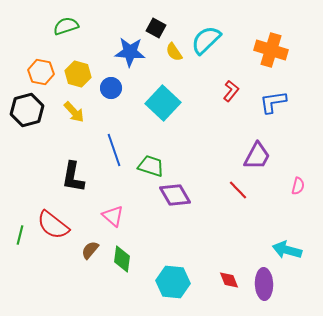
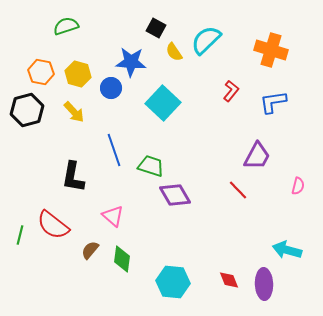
blue star: moved 1 px right, 10 px down
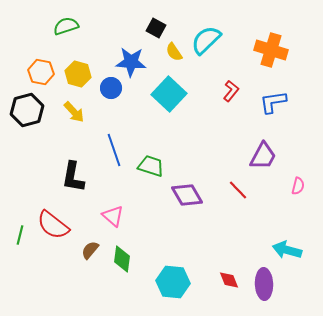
cyan square: moved 6 px right, 9 px up
purple trapezoid: moved 6 px right
purple diamond: moved 12 px right
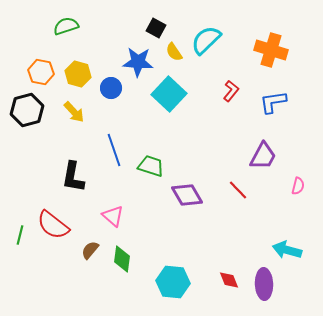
blue star: moved 7 px right
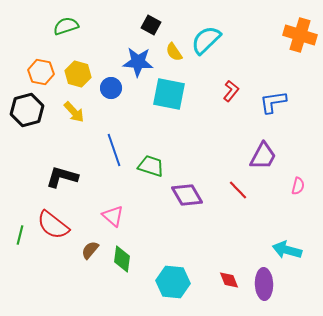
black square: moved 5 px left, 3 px up
orange cross: moved 29 px right, 15 px up
cyan square: rotated 32 degrees counterclockwise
black L-shape: moved 11 px left; rotated 96 degrees clockwise
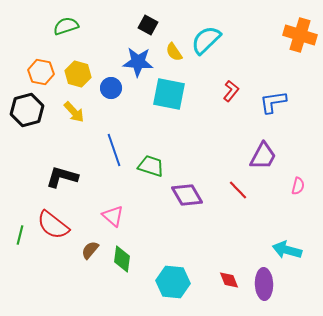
black square: moved 3 px left
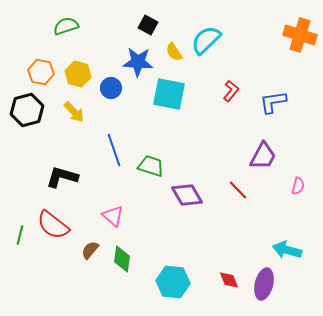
purple ellipse: rotated 16 degrees clockwise
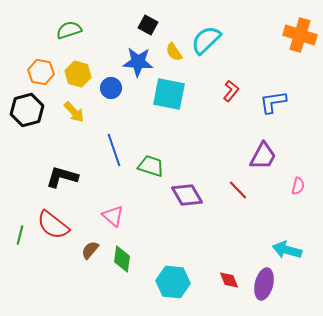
green semicircle: moved 3 px right, 4 px down
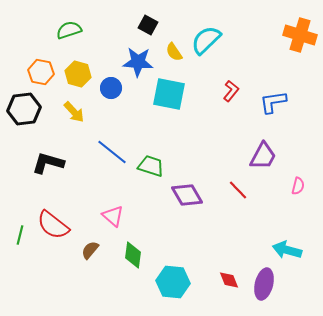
black hexagon: moved 3 px left, 1 px up; rotated 8 degrees clockwise
blue line: moved 2 px left, 2 px down; rotated 32 degrees counterclockwise
black L-shape: moved 14 px left, 14 px up
green diamond: moved 11 px right, 4 px up
